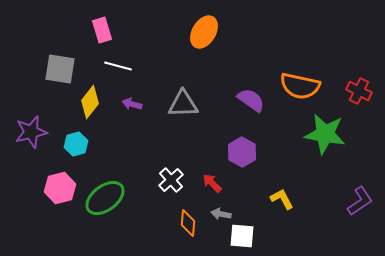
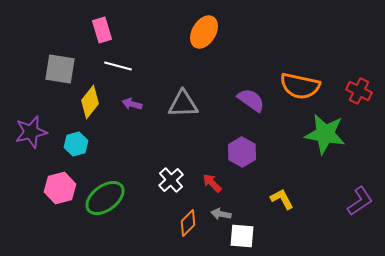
orange diamond: rotated 40 degrees clockwise
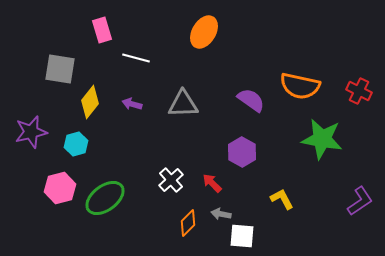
white line: moved 18 px right, 8 px up
green star: moved 3 px left, 5 px down
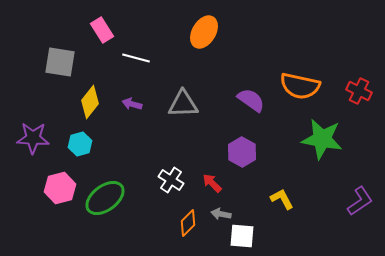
pink rectangle: rotated 15 degrees counterclockwise
gray square: moved 7 px up
purple star: moved 2 px right, 6 px down; rotated 16 degrees clockwise
cyan hexagon: moved 4 px right
white cross: rotated 15 degrees counterclockwise
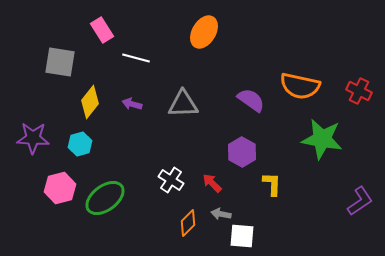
yellow L-shape: moved 10 px left, 15 px up; rotated 30 degrees clockwise
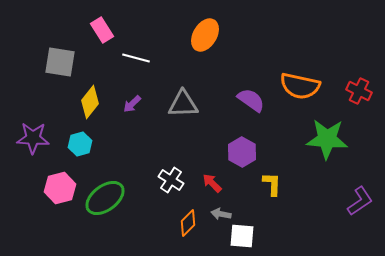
orange ellipse: moved 1 px right, 3 px down
purple arrow: rotated 60 degrees counterclockwise
green star: moved 5 px right; rotated 6 degrees counterclockwise
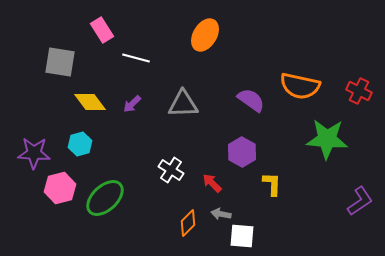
yellow diamond: rotated 76 degrees counterclockwise
purple star: moved 1 px right, 15 px down
white cross: moved 10 px up
green ellipse: rotated 6 degrees counterclockwise
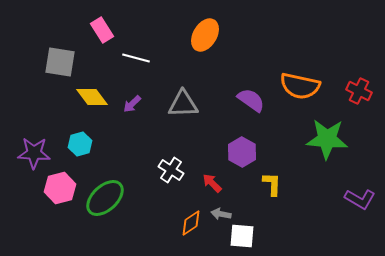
yellow diamond: moved 2 px right, 5 px up
purple L-shape: moved 2 px up; rotated 64 degrees clockwise
orange diamond: moved 3 px right; rotated 12 degrees clockwise
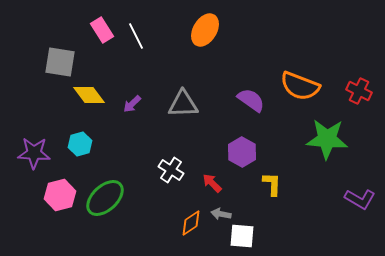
orange ellipse: moved 5 px up
white line: moved 22 px up; rotated 48 degrees clockwise
orange semicircle: rotated 9 degrees clockwise
yellow diamond: moved 3 px left, 2 px up
pink hexagon: moved 7 px down
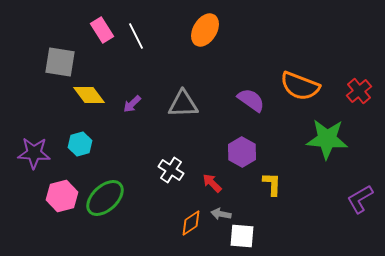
red cross: rotated 25 degrees clockwise
pink hexagon: moved 2 px right, 1 px down
purple L-shape: rotated 120 degrees clockwise
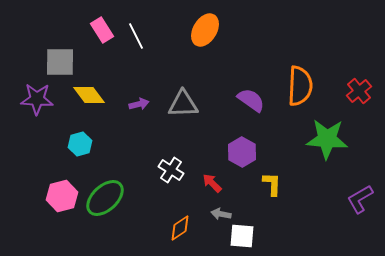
gray square: rotated 8 degrees counterclockwise
orange semicircle: rotated 108 degrees counterclockwise
purple arrow: moved 7 px right; rotated 150 degrees counterclockwise
purple star: moved 3 px right, 54 px up
orange diamond: moved 11 px left, 5 px down
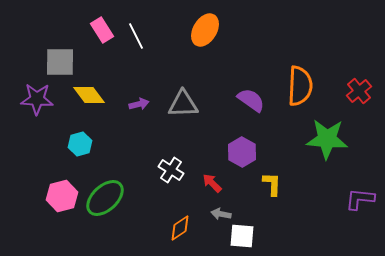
purple L-shape: rotated 36 degrees clockwise
